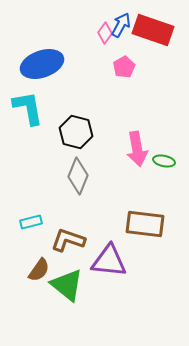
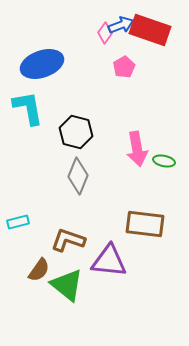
blue arrow: rotated 40 degrees clockwise
red rectangle: moved 3 px left
cyan rectangle: moved 13 px left
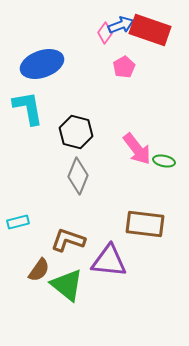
pink arrow: rotated 28 degrees counterclockwise
